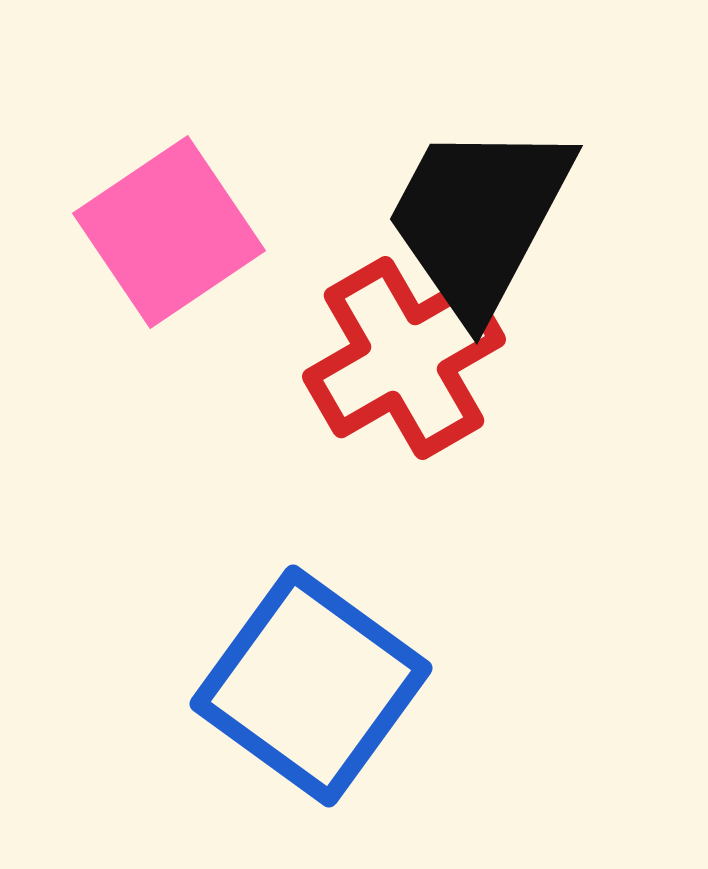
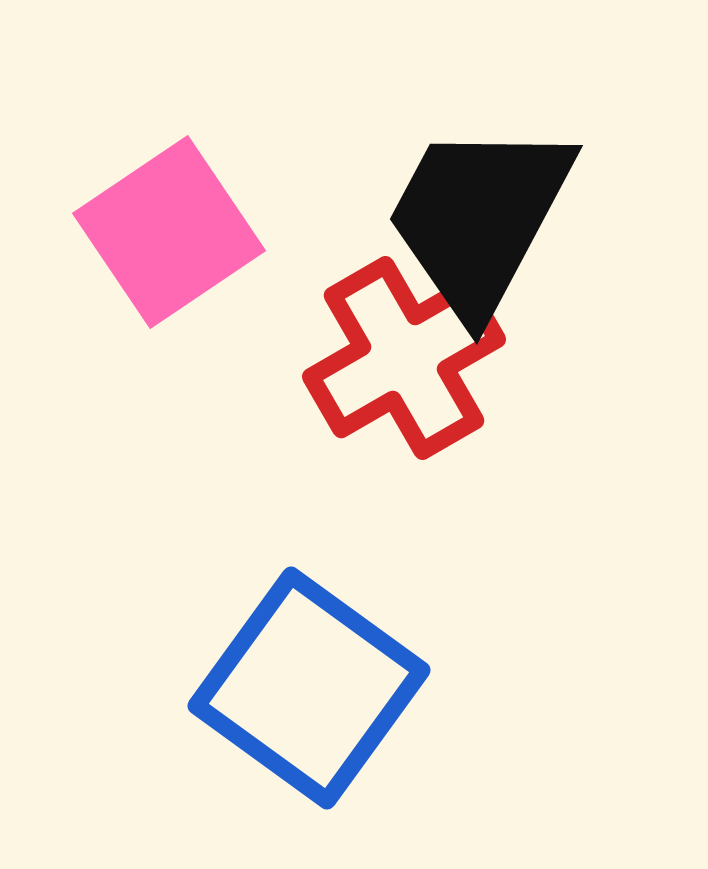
blue square: moved 2 px left, 2 px down
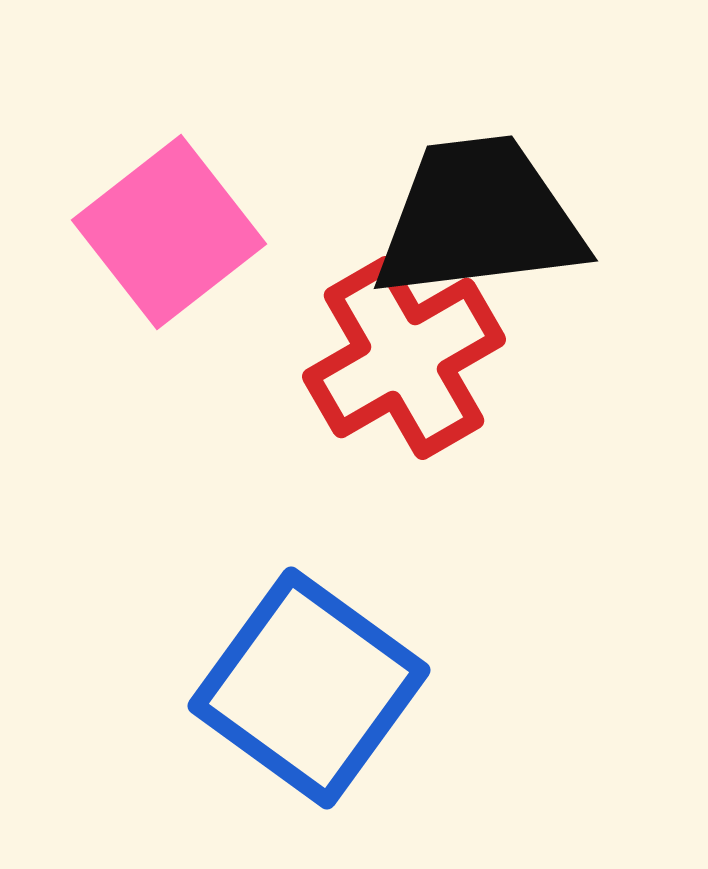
black trapezoid: rotated 55 degrees clockwise
pink square: rotated 4 degrees counterclockwise
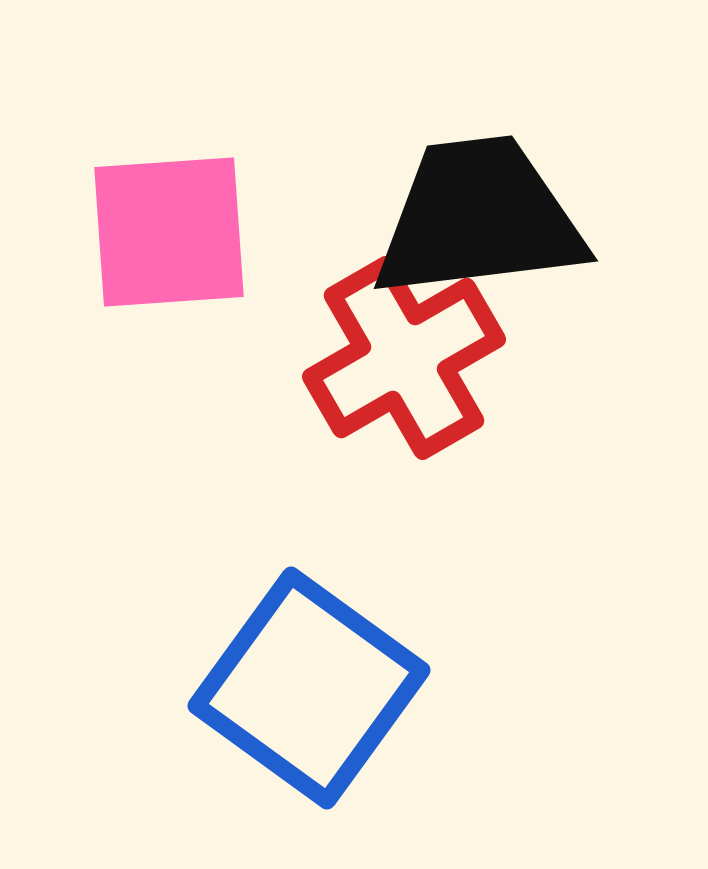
pink square: rotated 34 degrees clockwise
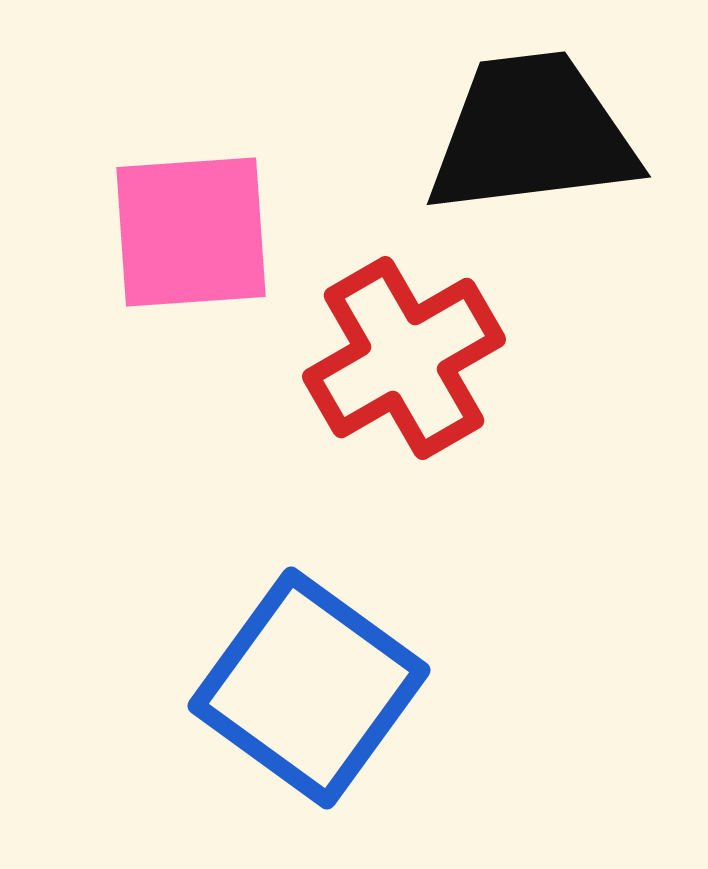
black trapezoid: moved 53 px right, 84 px up
pink square: moved 22 px right
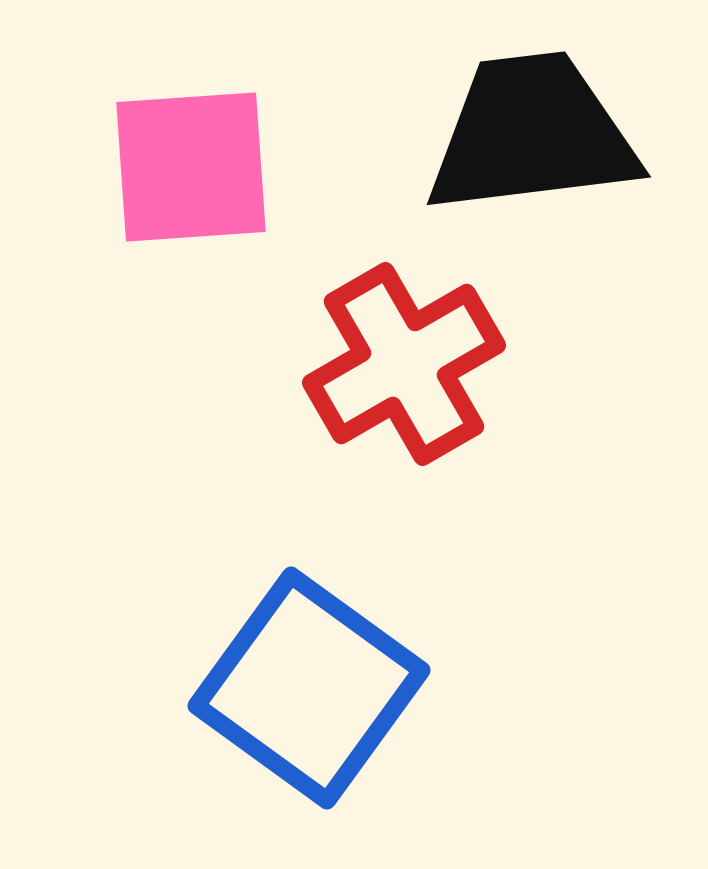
pink square: moved 65 px up
red cross: moved 6 px down
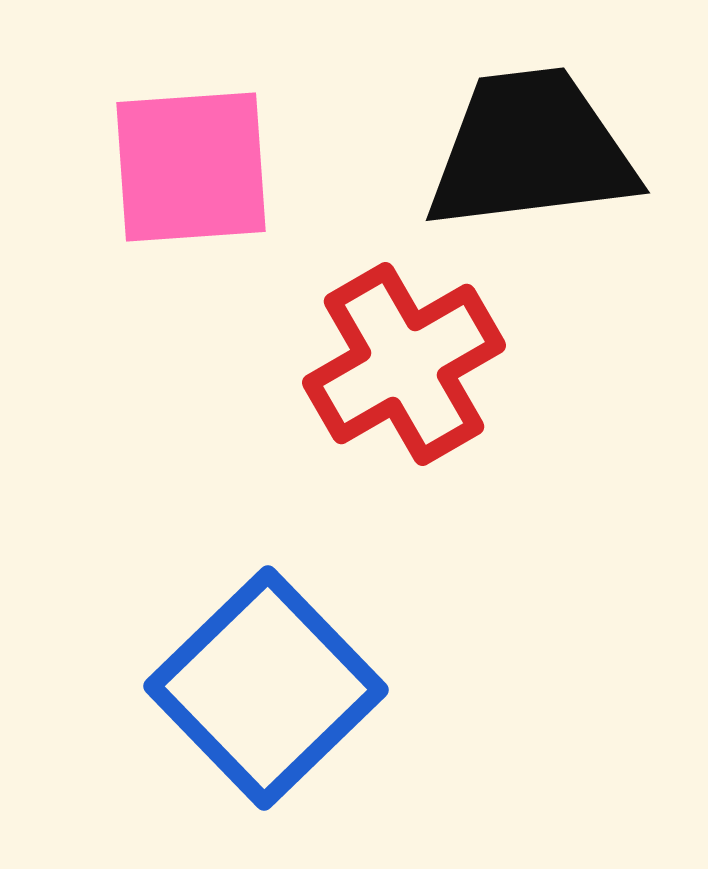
black trapezoid: moved 1 px left, 16 px down
blue square: moved 43 px left; rotated 10 degrees clockwise
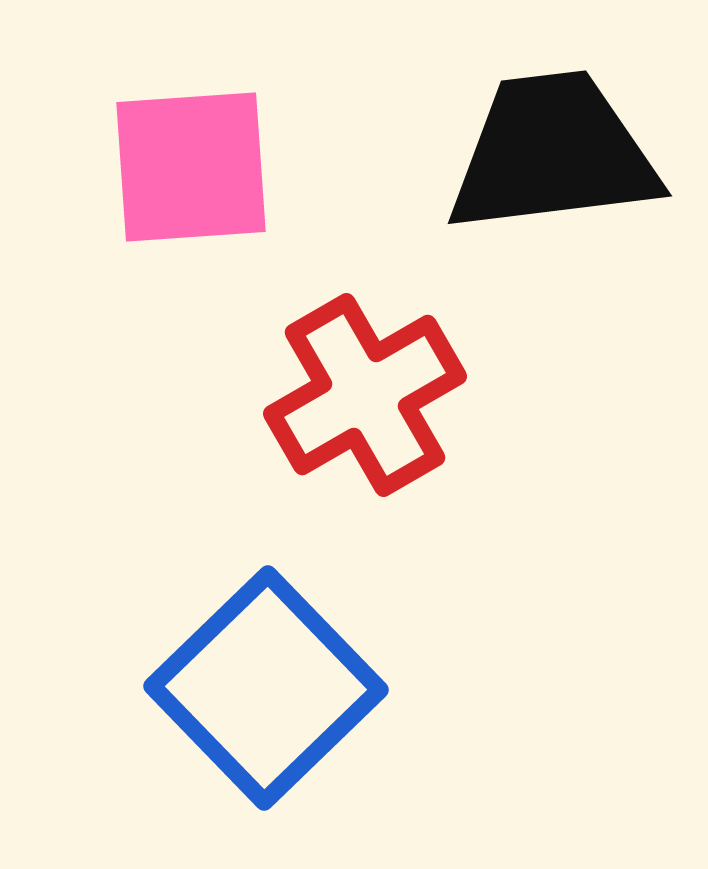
black trapezoid: moved 22 px right, 3 px down
red cross: moved 39 px left, 31 px down
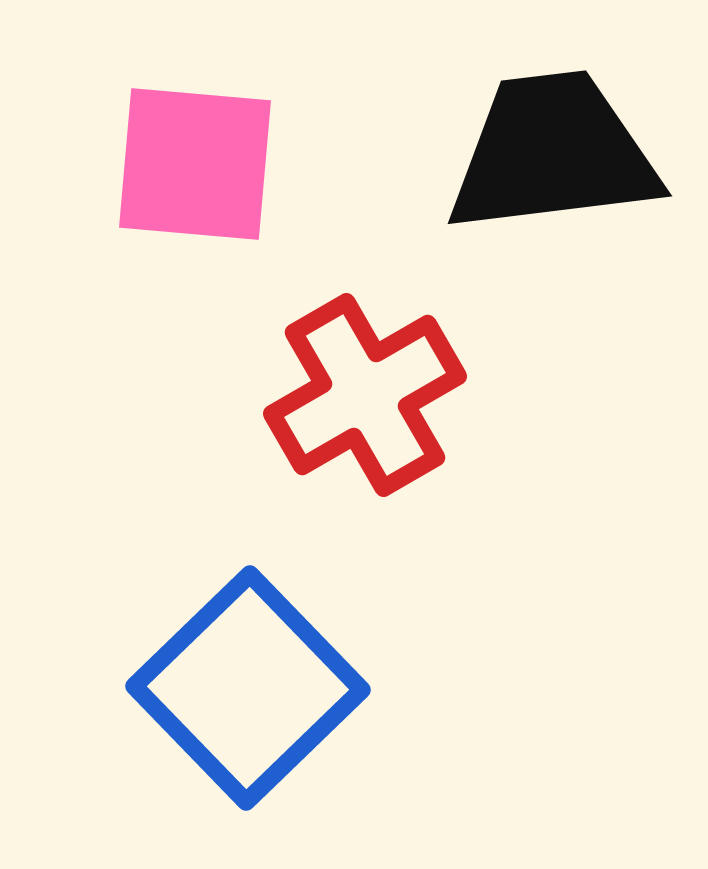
pink square: moved 4 px right, 3 px up; rotated 9 degrees clockwise
blue square: moved 18 px left
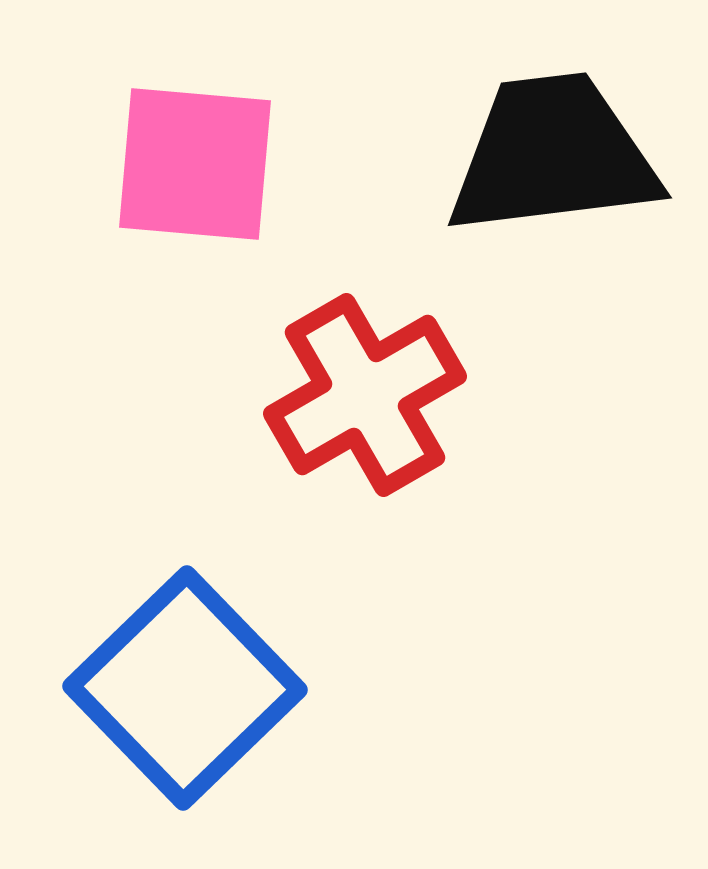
black trapezoid: moved 2 px down
blue square: moved 63 px left
